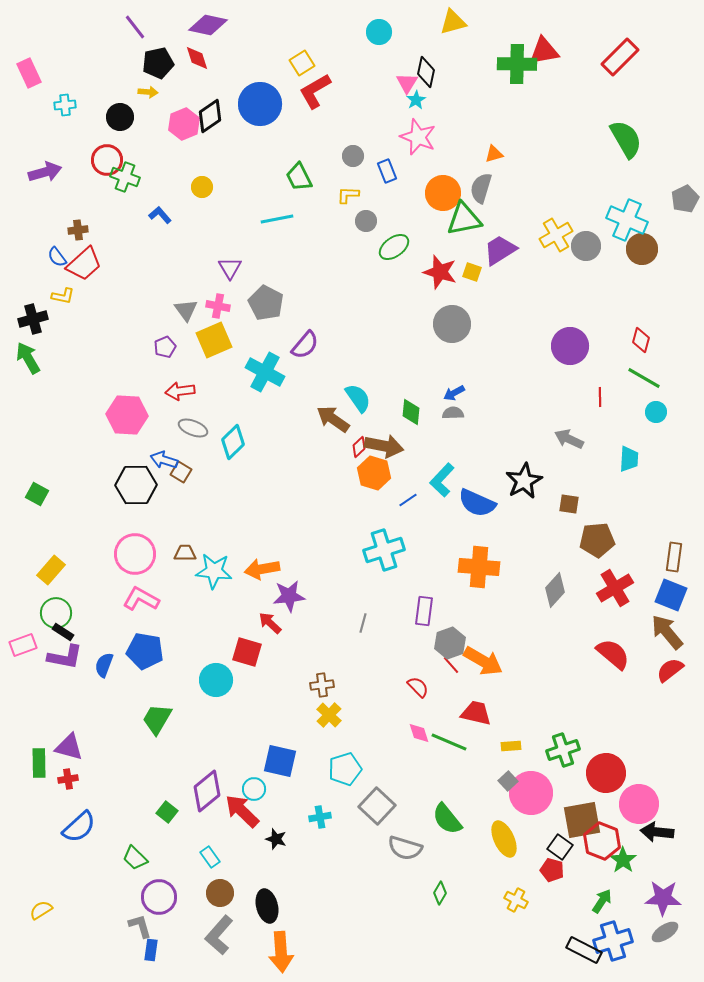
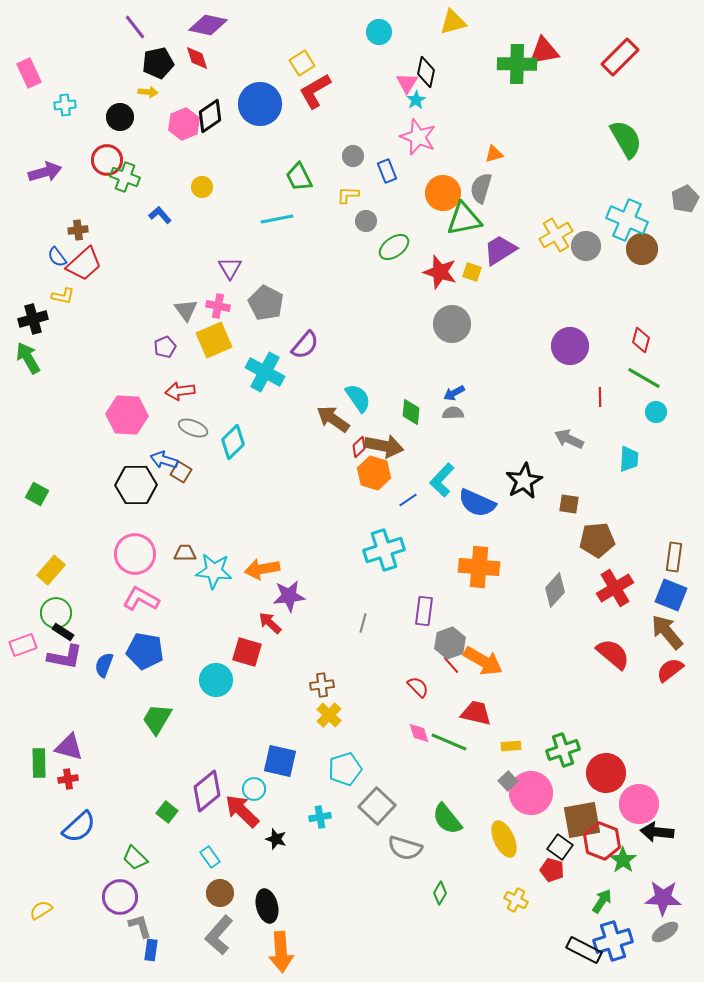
purple circle at (159, 897): moved 39 px left
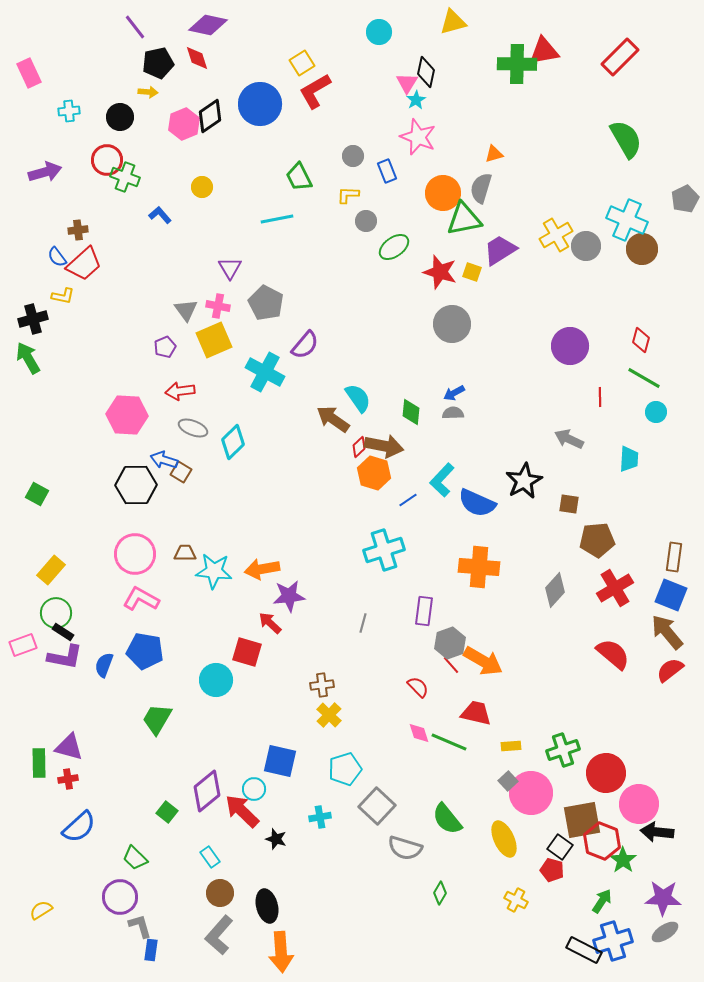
cyan cross at (65, 105): moved 4 px right, 6 px down
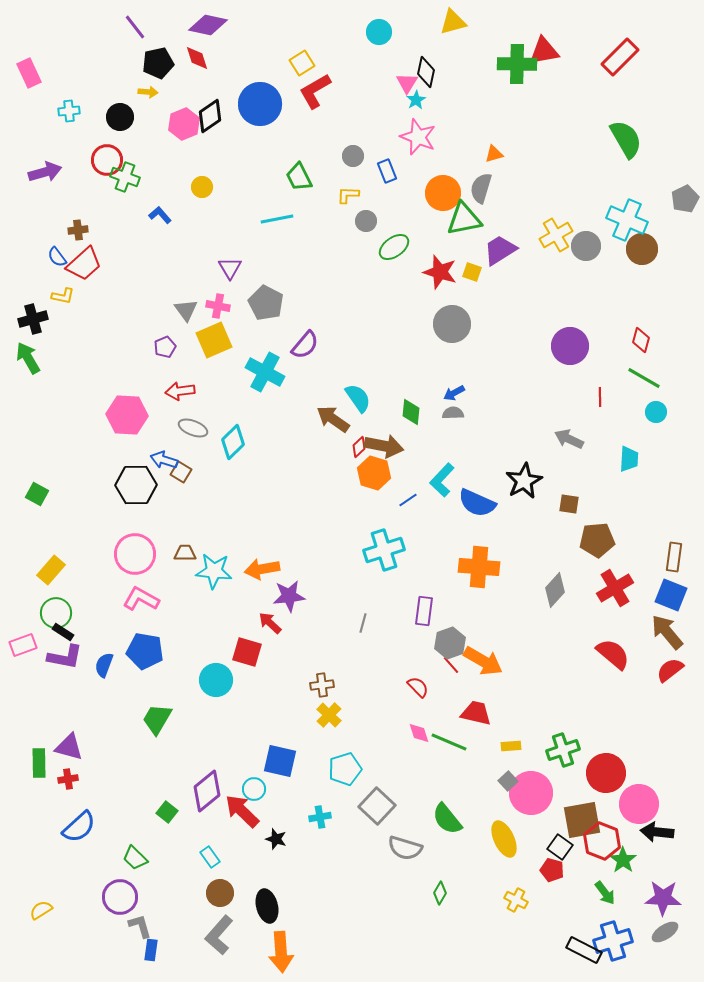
green arrow at (602, 901): moved 3 px right, 8 px up; rotated 110 degrees clockwise
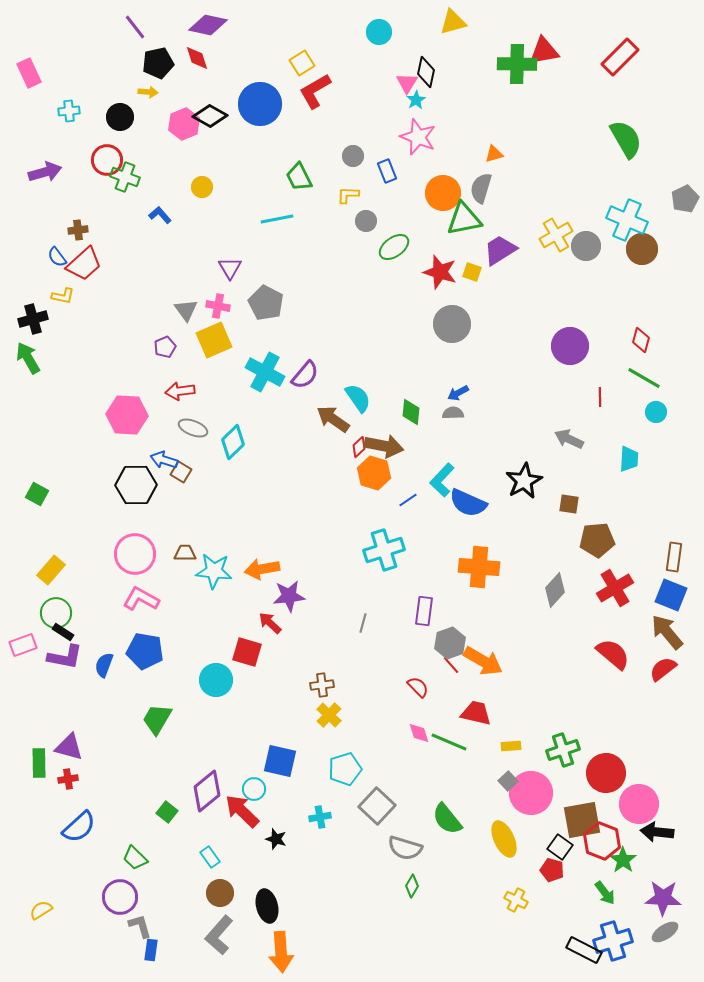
black diamond at (210, 116): rotated 64 degrees clockwise
purple semicircle at (305, 345): moved 30 px down
blue arrow at (454, 393): moved 4 px right
blue semicircle at (477, 503): moved 9 px left
red semicircle at (670, 670): moved 7 px left, 1 px up
green diamond at (440, 893): moved 28 px left, 7 px up
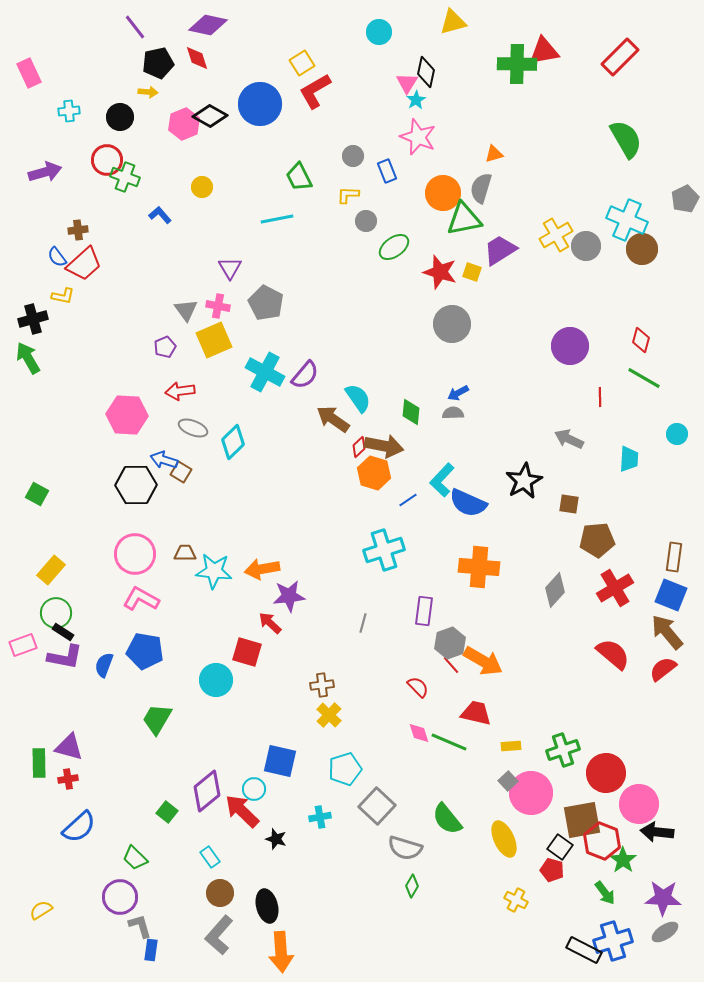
cyan circle at (656, 412): moved 21 px right, 22 px down
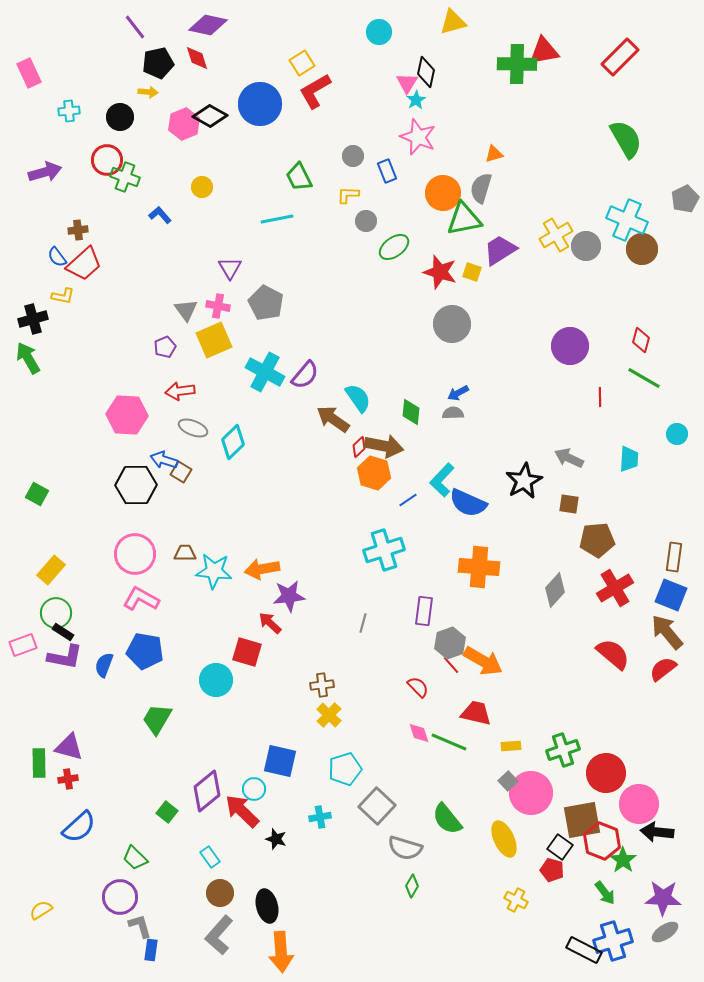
gray arrow at (569, 439): moved 19 px down
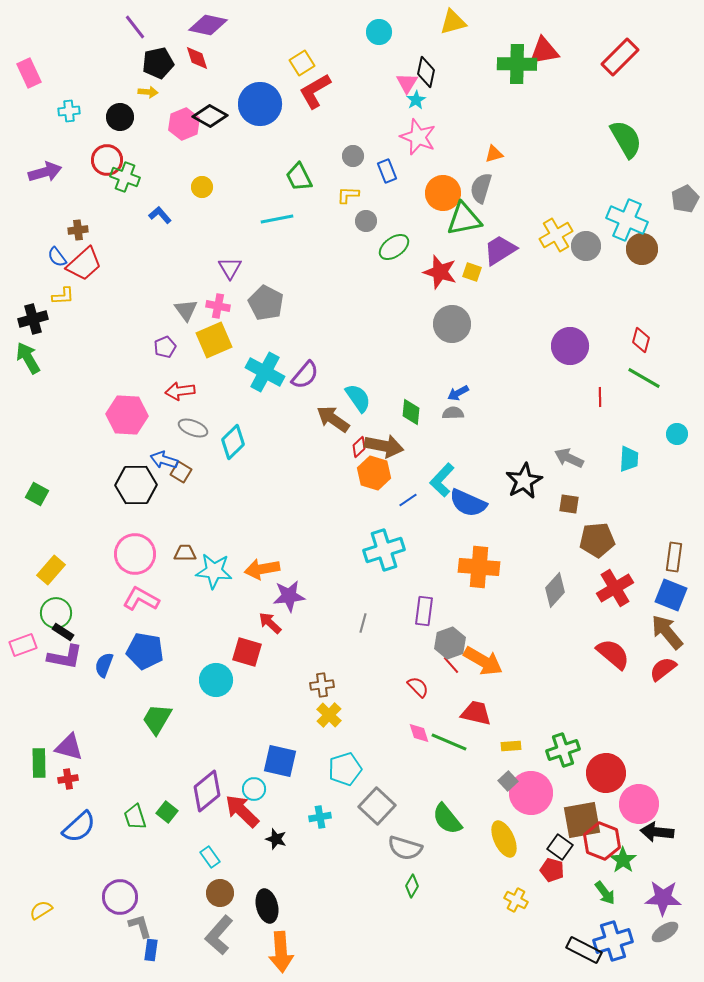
yellow L-shape at (63, 296): rotated 15 degrees counterclockwise
green trapezoid at (135, 858): moved 41 px up; rotated 28 degrees clockwise
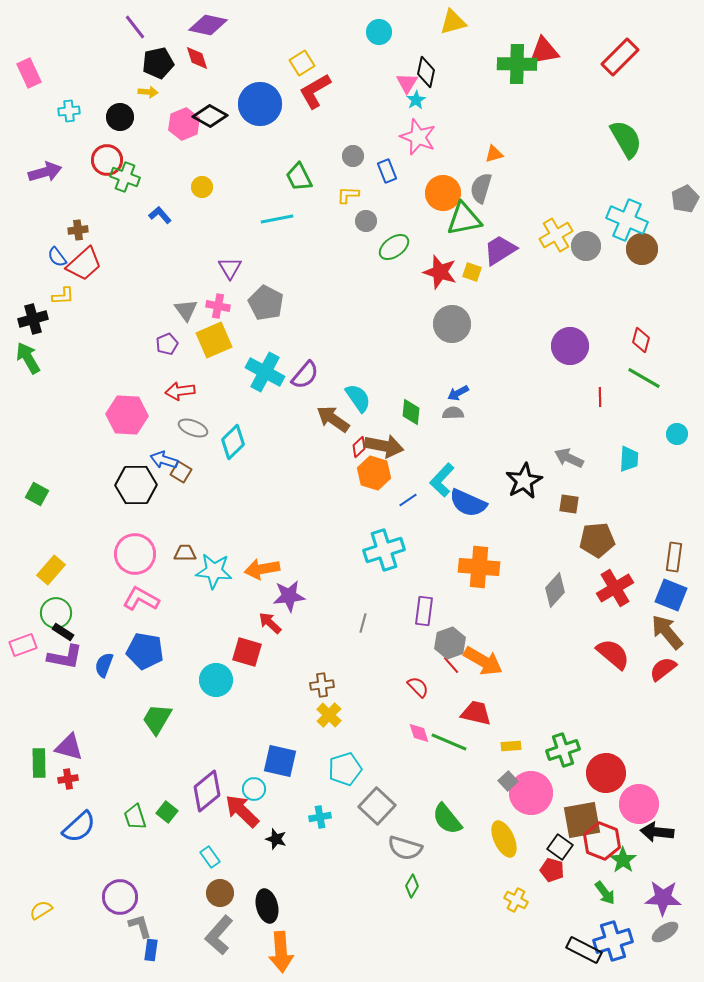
purple pentagon at (165, 347): moved 2 px right, 3 px up
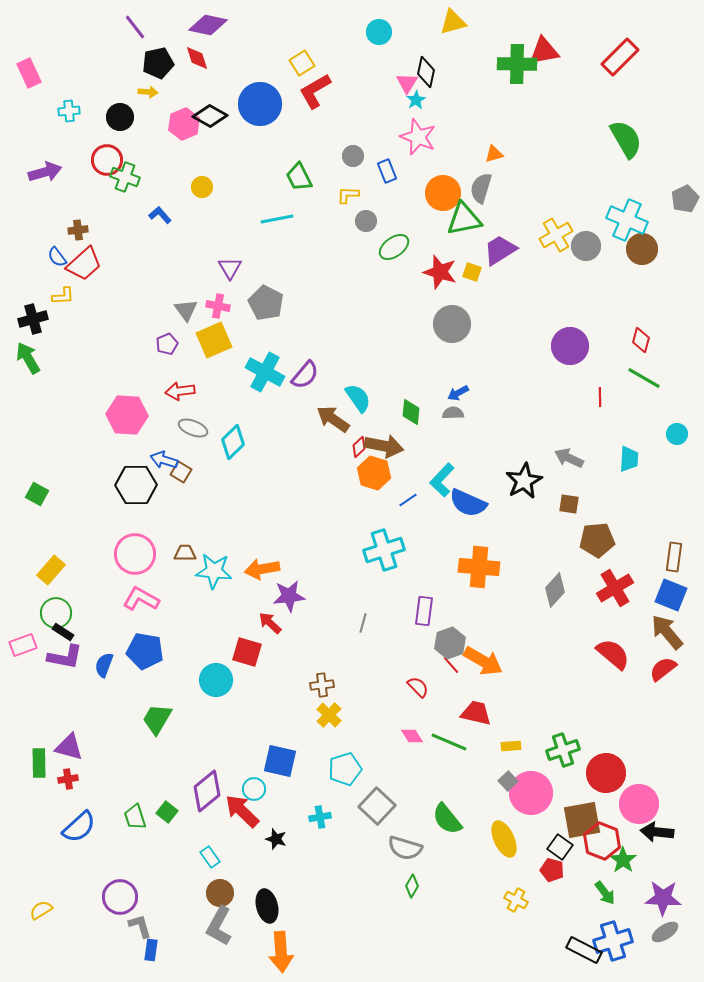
pink diamond at (419, 733): moved 7 px left, 3 px down; rotated 15 degrees counterclockwise
gray L-shape at (219, 935): moved 9 px up; rotated 12 degrees counterclockwise
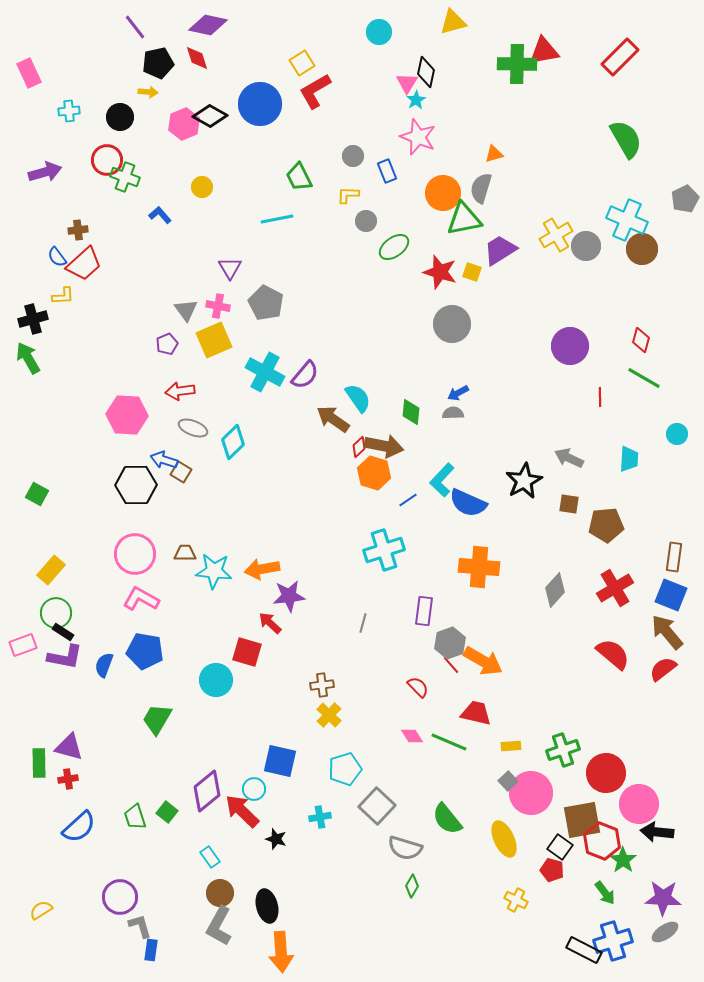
brown pentagon at (597, 540): moved 9 px right, 15 px up
